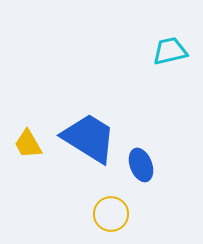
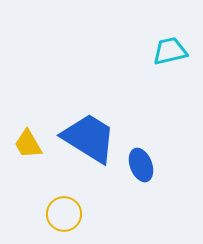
yellow circle: moved 47 px left
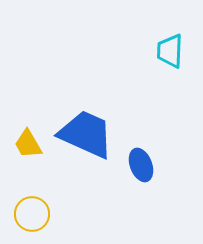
cyan trapezoid: rotated 75 degrees counterclockwise
blue trapezoid: moved 3 px left, 4 px up; rotated 8 degrees counterclockwise
yellow circle: moved 32 px left
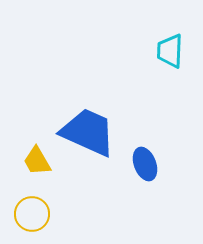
blue trapezoid: moved 2 px right, 2 px up
yellow trapezoid: moved 9 px right, 17 px down
blue ellipse: moved 4 px right, 1 px up
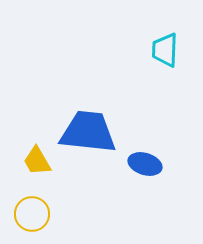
cyan trapezoid: moved 5 px left, 1 px up
blue trapezoid: rotated 18 degrees counterclockwise
blue ellipse: rotated 52 degrees counterclockwise
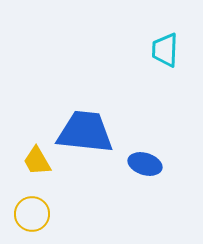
blue trapezoid: moved 3 px left
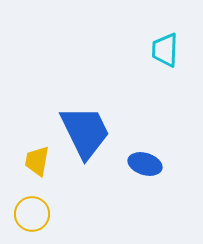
blue trapezoid: rotated 58 degrees clockwise
yellow trapezoid: rotated 40 degrees clockwise
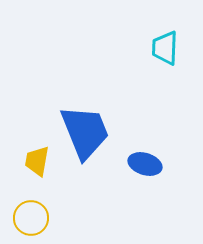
cyan trapezoid: moved 2 px up
blue trapezoid: rotated 4 degrees clockwise
yellow circle: moved 1 px left, 4 px down
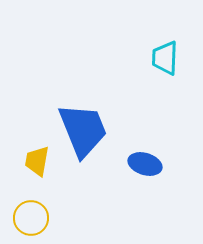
cyan trapezoid: moved 10 px down
blue trapezoid: moved 2 px left, 2 px up
